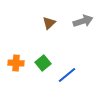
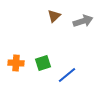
brown triangle: moved 5 px right, 7 px up
green square: rotated 21 degrees clockwise
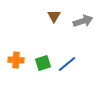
brown triangle: rotated 16 degrees counterclockwise
orange cross: moved 3 px up
blue line: moved 11 px up
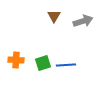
blue line: moved 1 px left, 1 px down; rotated 36 degrees clockwise
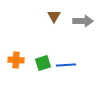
gray arrow: rotated 18 degrees clockwise
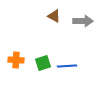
brown triangle: rotated 32 degrees counterclockwise
blue line: moved 1 px right, 1 px down
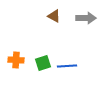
gray arrow: moved 3 px right, 3 px up
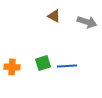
gray arrow: moved 1 px right, 4 px down; rotated 18 degrees clockwise
orange cross: moved 4 px left, 7 px down
